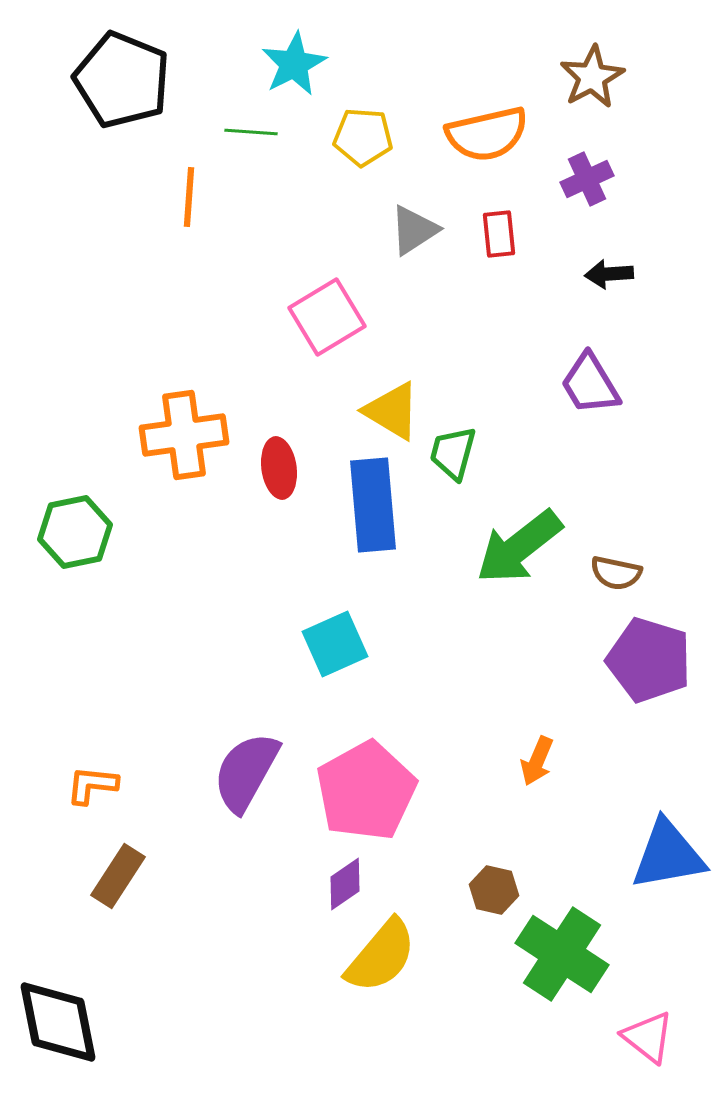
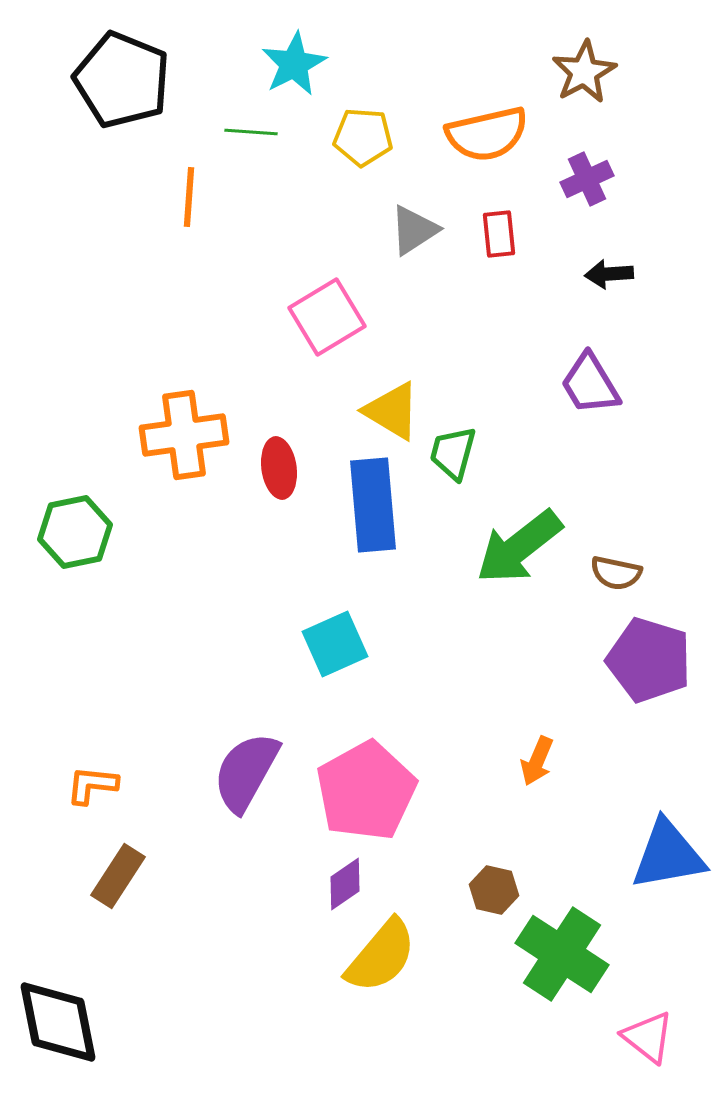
brown star: moved 8 px left, 5 px up
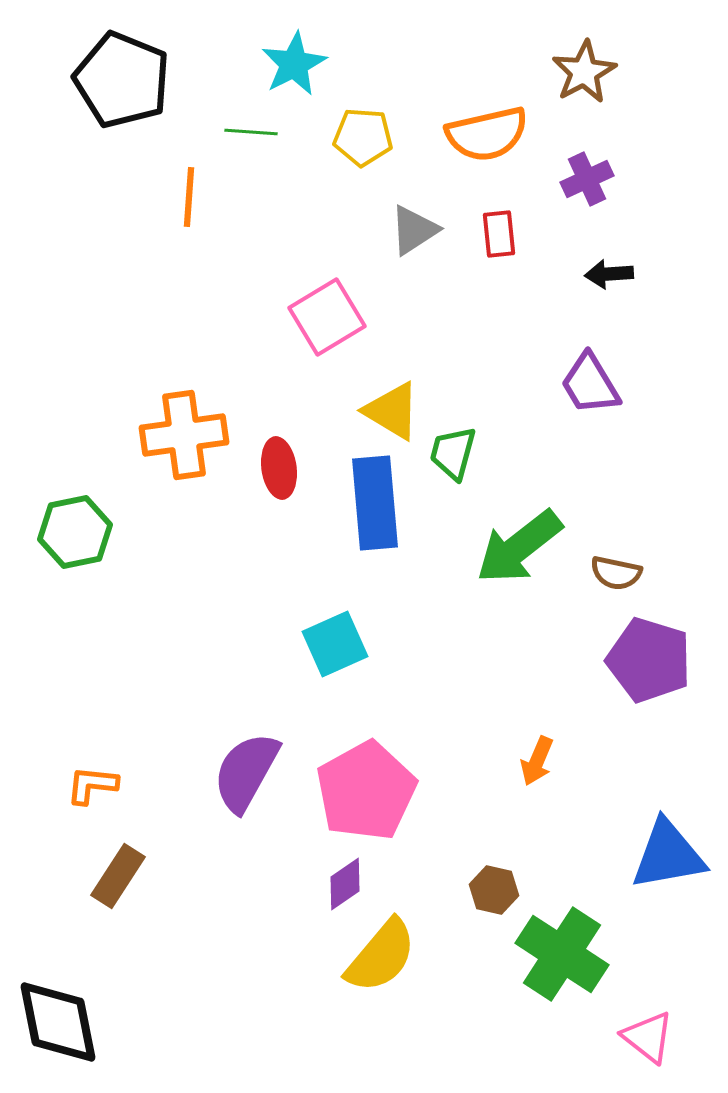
blue rectangle: moved 2 px right, 2 px up
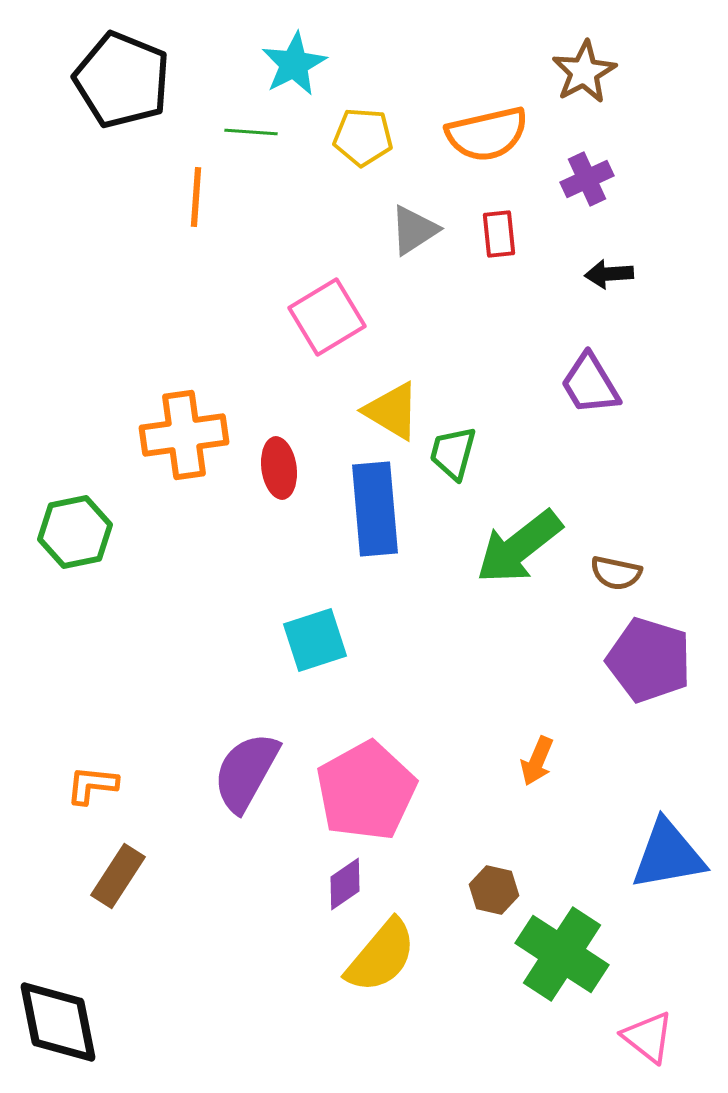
orange line: moved 7 px right
blue rectangle: moved 6 px down
cyan square: moved 20 px left, 4 px up; rotated 6 degrees clockwise
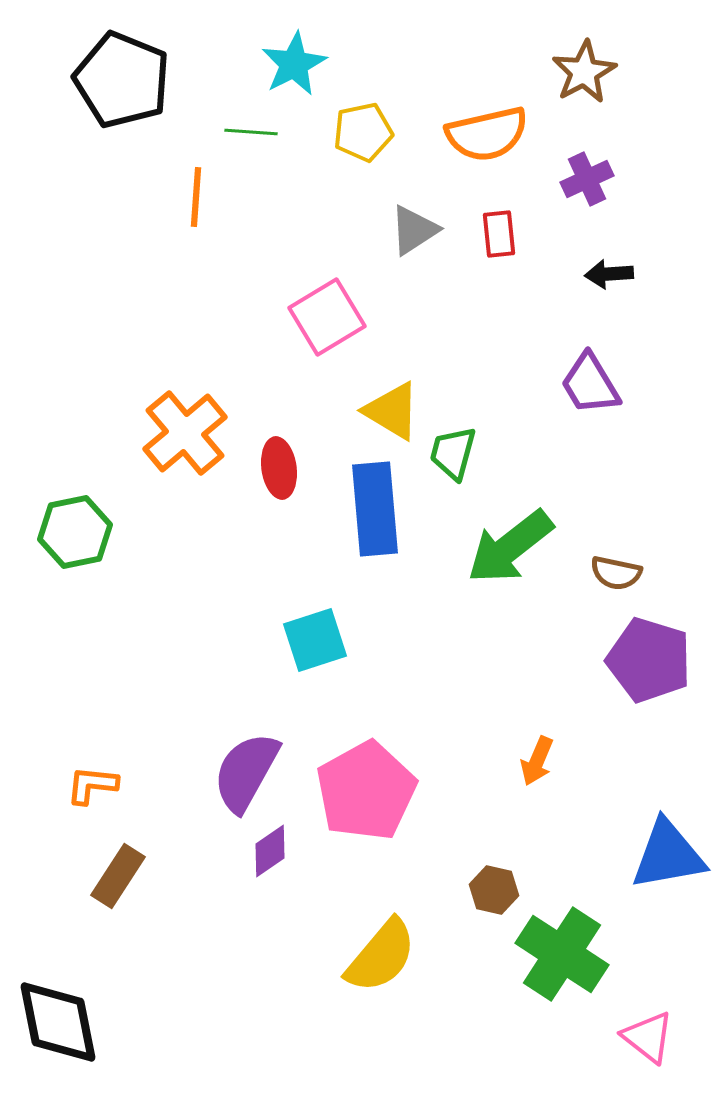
yellow pentagon: moved 5 px up; rotated 16 degrees counterclockwise
orange cross: moved 1 px right, 2 px up; rotated 32 degrees counterclockwise
green arrow: moved 9 px left
purple diamond: moved 75 px left, 33 px up
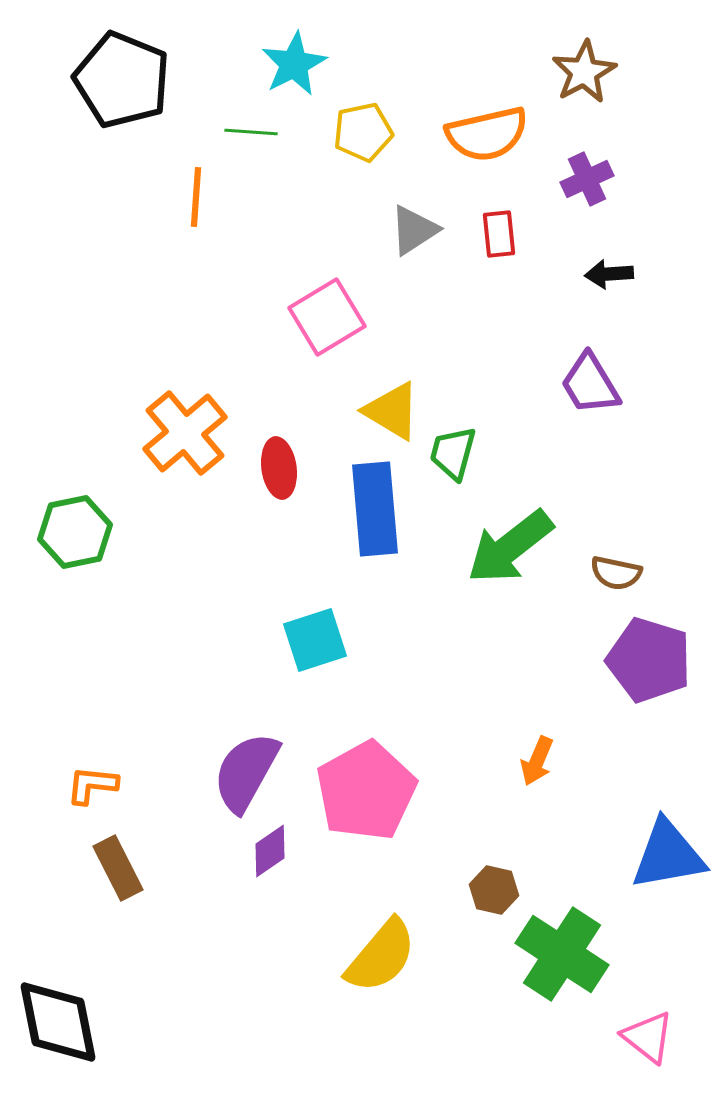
brown rectangle: moved 8 px up; rotated 60 degrees counterclockwise
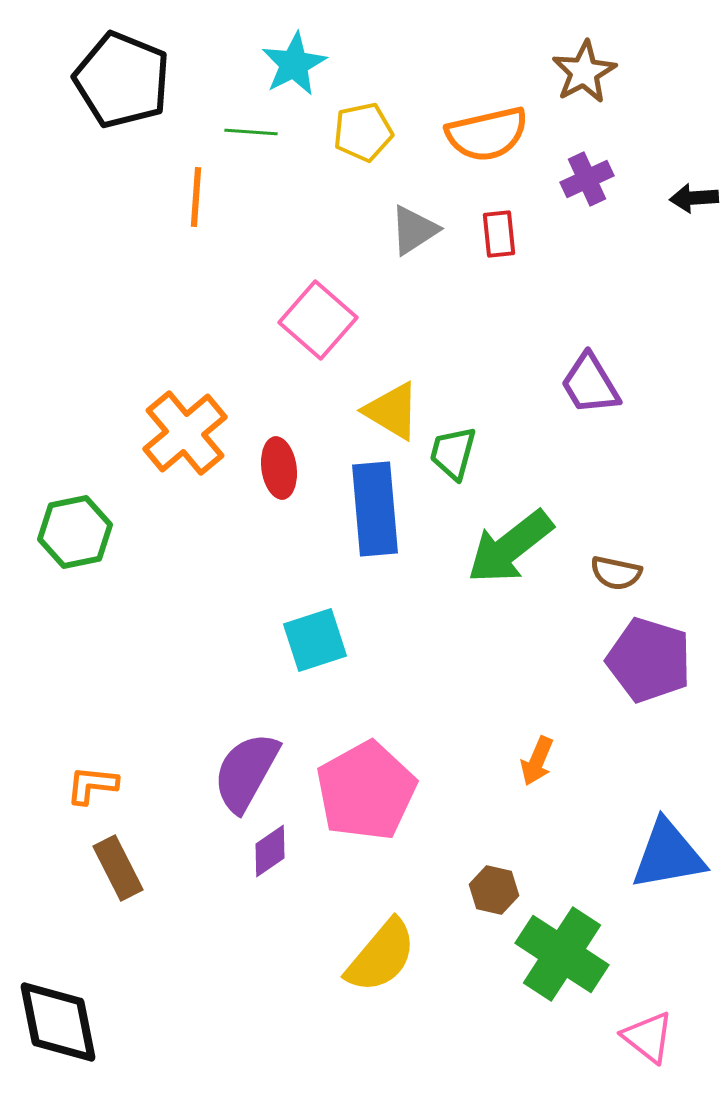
black arrow: moved 85 px right, 76 px up
pink square: moved 9 px left, 3 px down; rotated 18 degrees counterclockwise
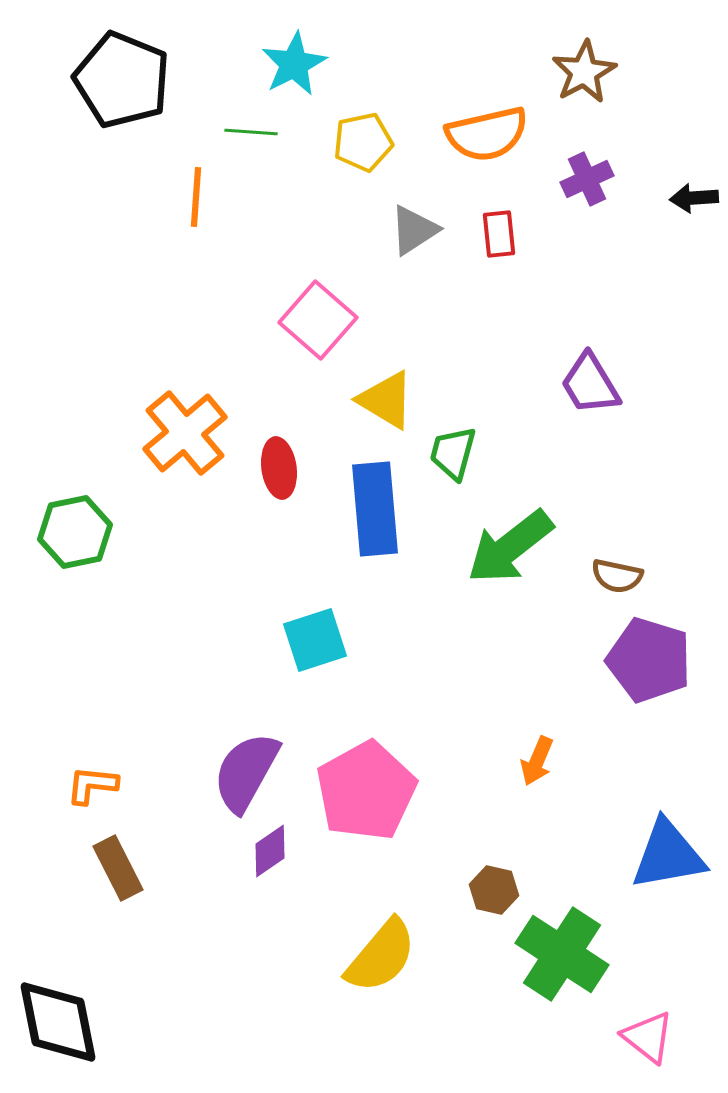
yellow pentagon: moved 10 px down
yellow triangle: moved 6 px left, 11 px up
brown semicircle: moved 1 px right, 3 px down
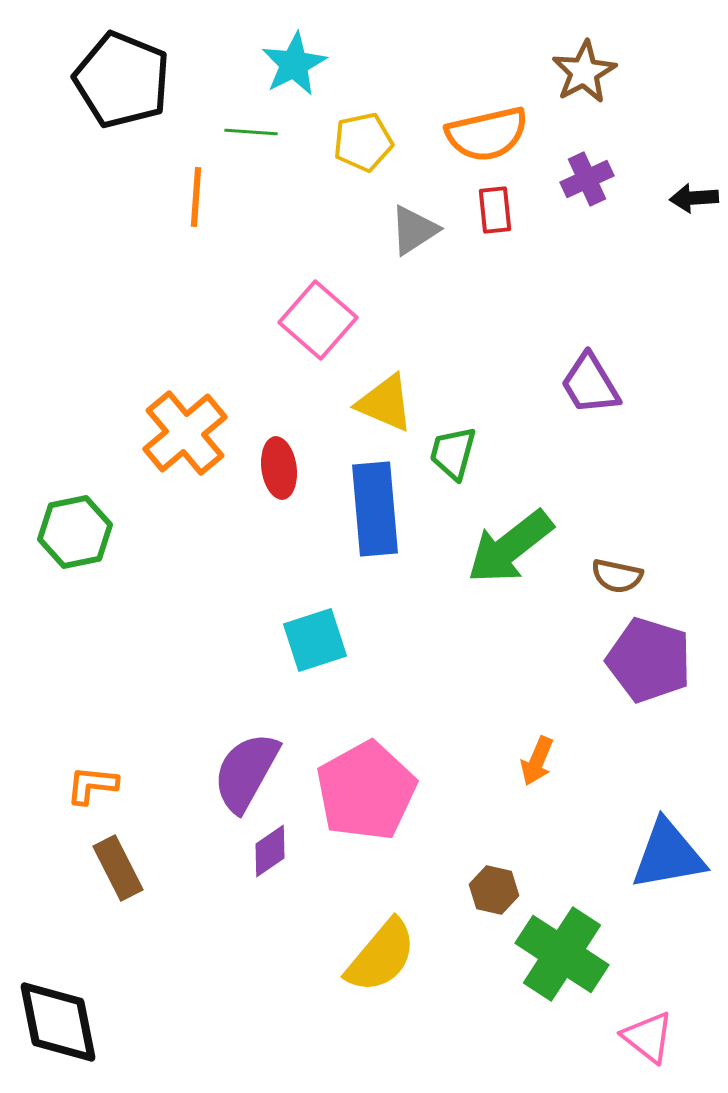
red rectangle: moved 4 px left, 24 px up
yellow triangle: moved 1 px left, 3 px down; rotated 8 degrees counterclockwise
